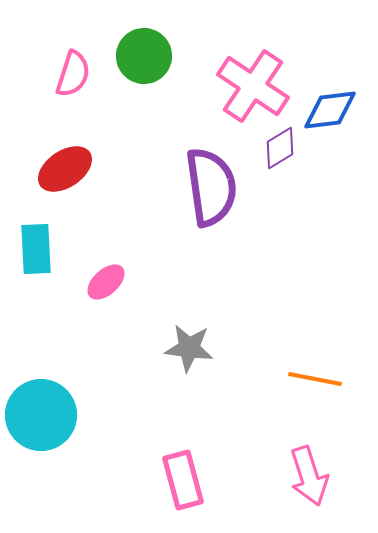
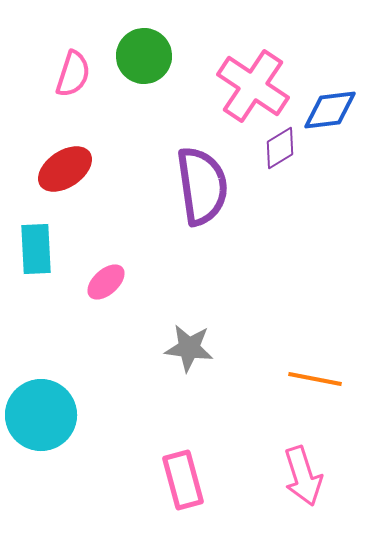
purple semicircle: moved 9 px left, 1 px up
pink arrow: moved 6 px left
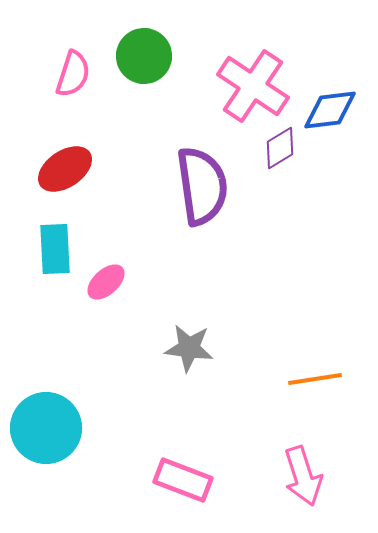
cyan rectangle: moved 19 px right
orange line: rotated 20 degrees counterclockwise
cyan circle: moved 5 px right, 13 px down
pink rectangle: rotated 54 degrees counterclockwise
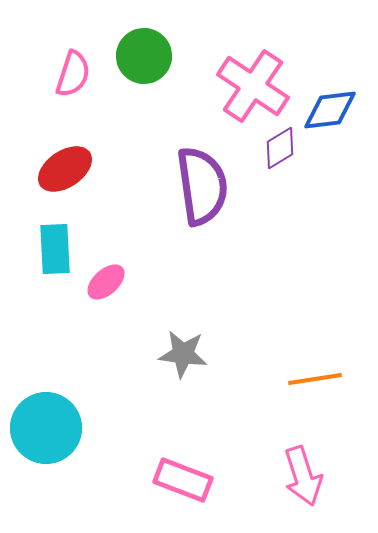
gray star: moved 6 px left, 6 px down
